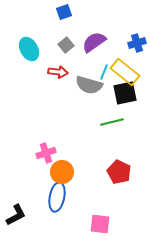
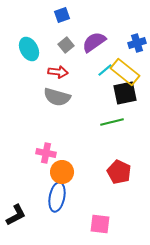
blue square: moved 2 px left, 3 px down
cyan line: moved 1 px right, 2 px up; rotated 28 degrees clockwise
gray semicircle: moved 32 px left, 12 px down
pink cross: rotated 30 degrees clockwise
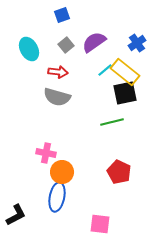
blue cross: rotated 18 degrees counterclockwise
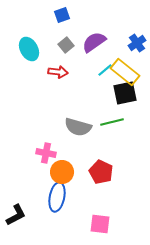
gray semicircle: moved 21 px right, 30 px down
red pentagon: moved 18 px left
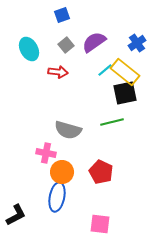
gray semicircle: moved 10 px left, 3 px down
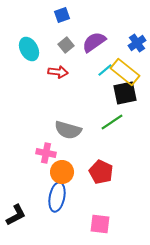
green line: rotated 20 degrees counterclockwise
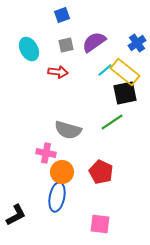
gray square: rotated 28 degrees clockwise
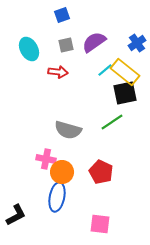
pink cross: moved 6 px down
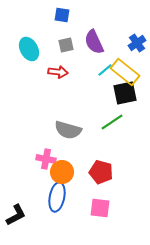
blue square: rotated 28 degrees clockwise
purple semicircle: rotated 80 degrees counterclockwise
red pentagon: rotated 10 degrees counterclockwise
pink square: moved 16 px up
